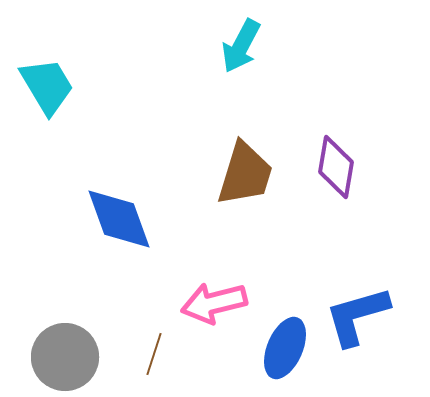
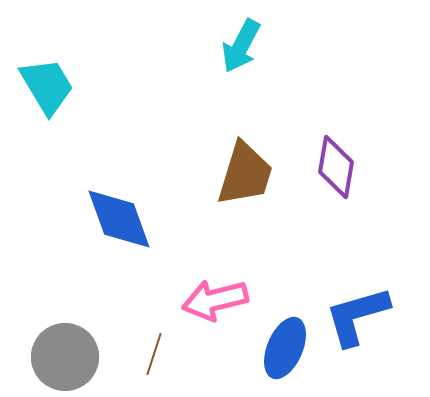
pink arrow: moved 1 px right, 3 px up
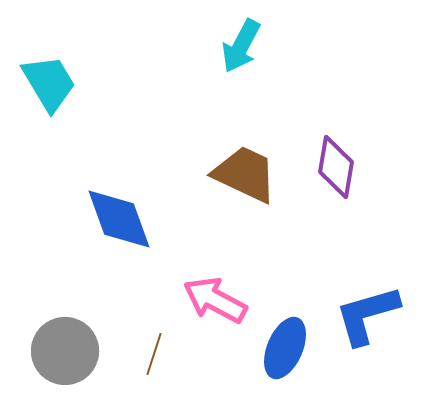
cyan trapezoid: moved 2 px right, 3 px up
brown trapezoid: rotated 82 degrees counterclockwise
pink arrow: rotated 42 degrees clockwise
blue L-shape: moved 10 px right, 1 px up
gray circle: moved 6 px up
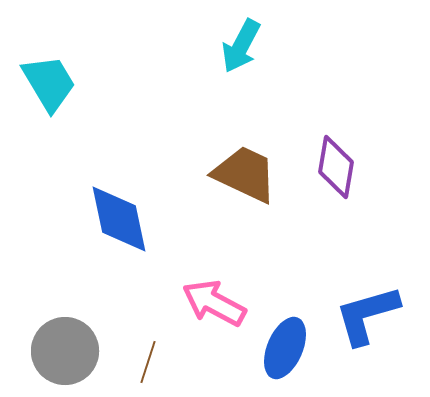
blue diamond: rotated 8 degrees clockwise
pink arrow: moved 1 px left, 3 px down
brown line: moved 6 px left, 8 px down
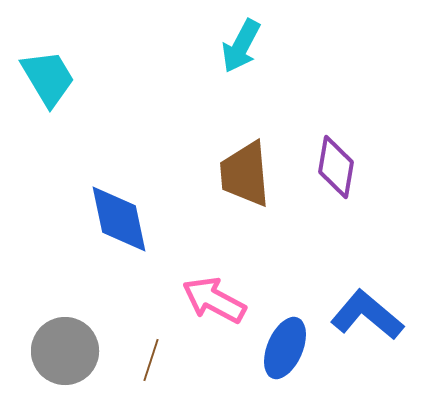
cyan trapezoid: moved 1 px left, 5 px up
brown trapezoid: rotated 120 degrees counterclockwise
pink arrow: moved 3 px up
blue L-shape: rotated 56 degrees clockwise
brown line: moved 3 px right, 2 px up
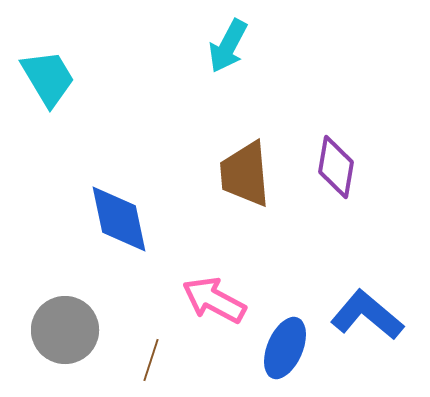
cyan arrow: moved 13 px left
gray circle: moved 21 px up
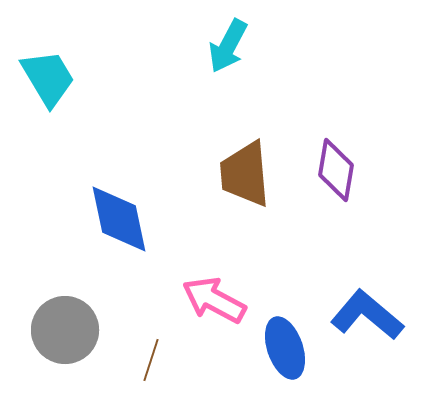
purple diamond: moved 3 px down
blue ellipse: rotated 42 degrees counterclockwise
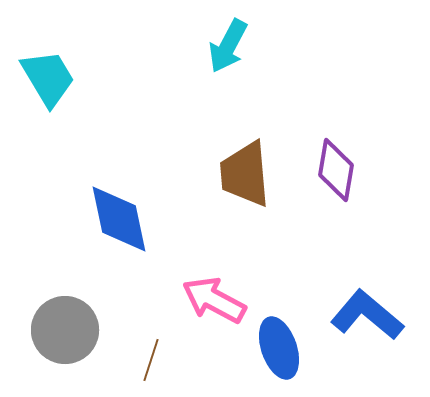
blue ellipse: moved 6 px left
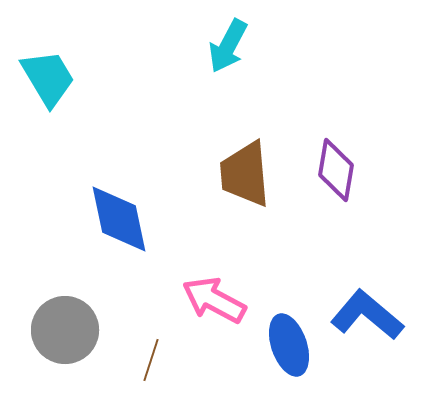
blue ellipse: moved 10 px right, 3 px up
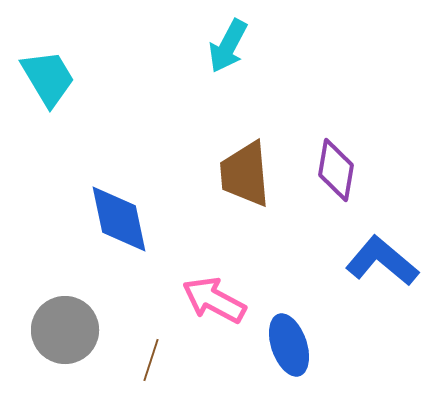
blue L-shape: moved 15 px right, 54 px up
